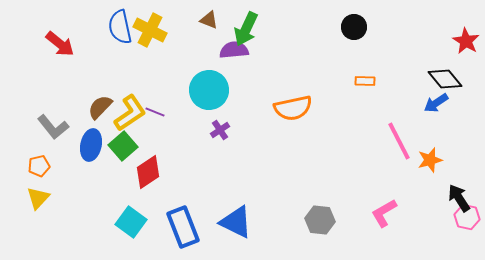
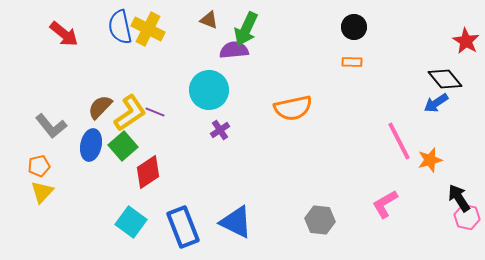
yellow cross: moved 2 px left, 1 px up
red arrow: moved 4 px right, 10 px up
orange rectangle: moved 13 px left, 19 px up
gray L-shape: moved 2 px left, 1 px up
yellow triangle: moved 4 px right, 6 px up
pink L-shape: moved 1 px right, 9 px up
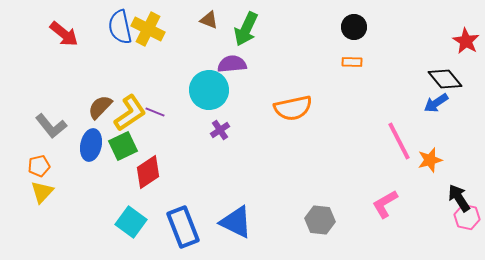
purple semicircle: moved 2 px left, 14 px down
green square: rotated 16 degrees clockwise
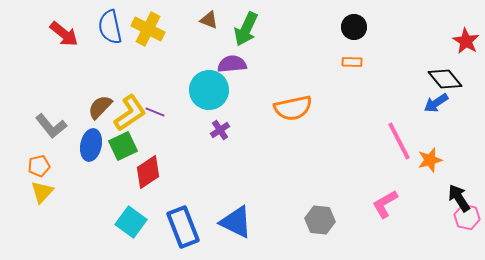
blue semicircle: moved 10 px left
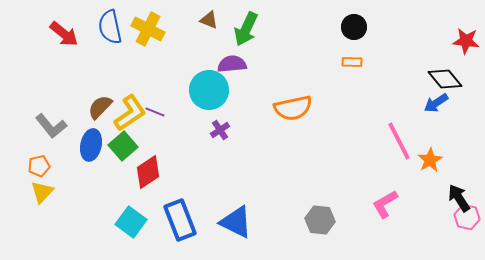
red star: rotated 24 degrees counterclockwise
green square: rotated 16 degrees counterclockwise
orange star: rotated 15 degrees counterclockwise
blue rectangle: moved 3 px left, 7 px up
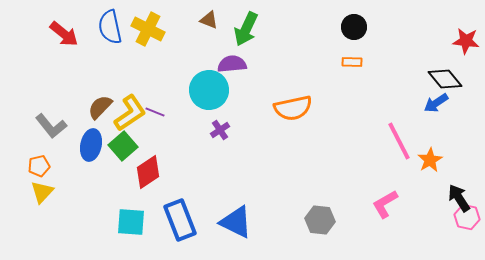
cyan square: rotated 32 degrees counterclockwise
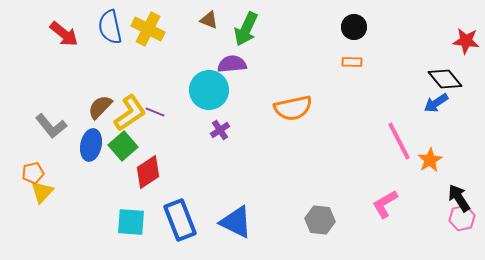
orange pentagon: moved 6 px left, 7 px down
pink hexagon: moved 5 px left, 1 px down; rotated 25 degrees counterclockwise
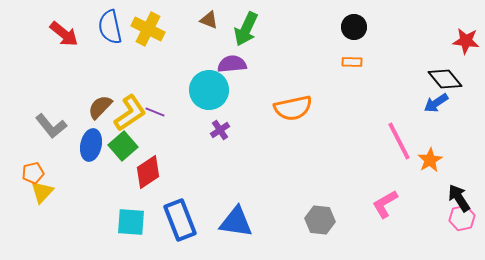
blue triangle: rotated 18 degrees counterclockwise
